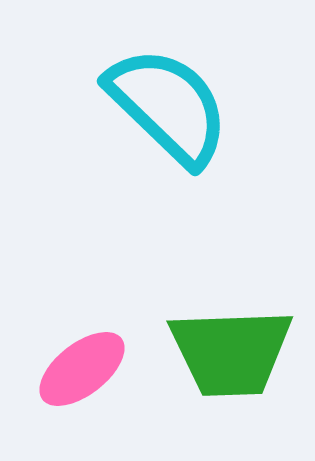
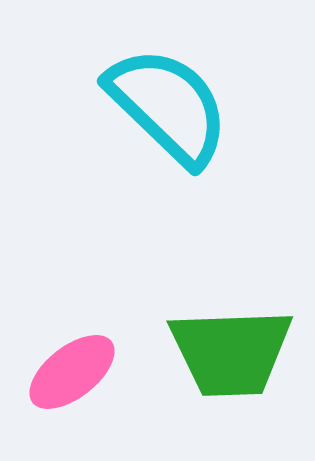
pink ellipse: moved 10 px left, 3 px down
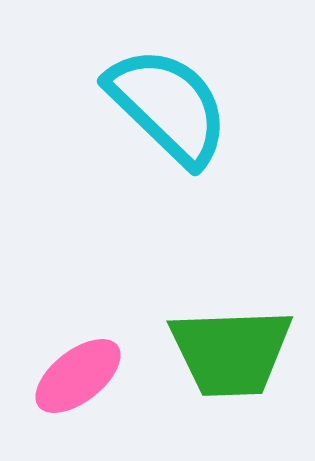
pink ellipse: moved 6 px right, 4 px down
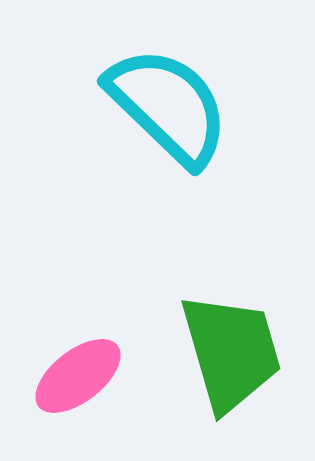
green trapezoid: rotated 104 degrees counterclockwise
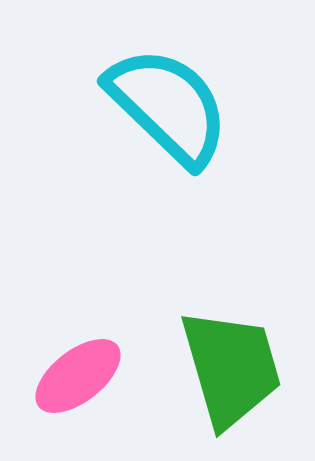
green trapezoid: moved 16 px down
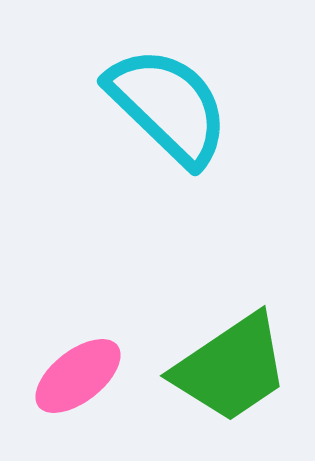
green trapezoid: rotated 72 degrees clockwise
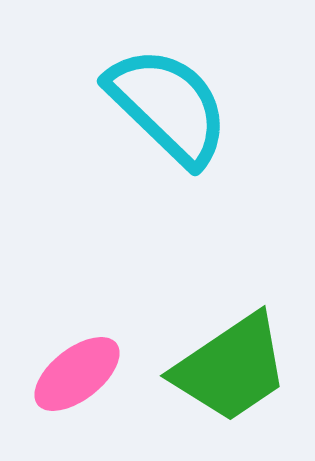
pink ellipse: moved 1 px left, 2 px up
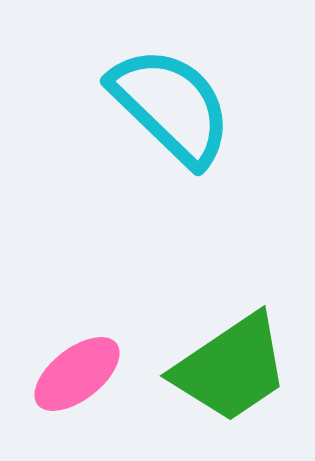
cyan semicircle: moved 3 px right
